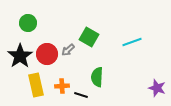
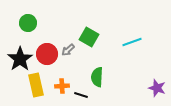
black star: moved 3 px down
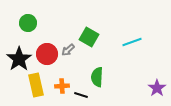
black star: moved 1 px left
purple star: rotated 18 degrees clockwise
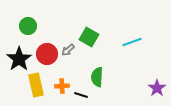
green circle: moved 3 px down
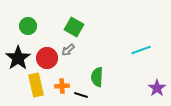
green square: moved 15 px left, 10 px up
cyan line: moved 9 px right, 8 px down
red circle: moved 4 px down
black star: moved 1 px left, 1 px up
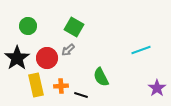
black star: moved 1 px left
green semicircle: moved 4 px right; rotated 30 degrees counterclockwise
orange cross: moved 1 px left
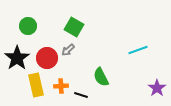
cyan line: moved 3 px left
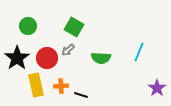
cyan line: moved 1 px right, 2 px down; rotated 48 degrees counterclockwise
green semicircle: moved 19 px up; rotated 60 degrees counterclockwise
